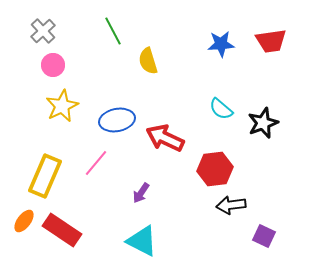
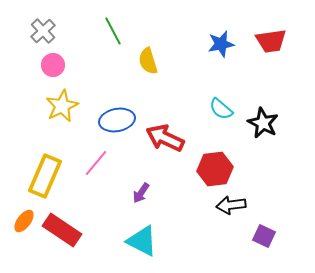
blue star: rotated 8 degrees counterclockwise
black star: rotated 24 degrees counterclockwise
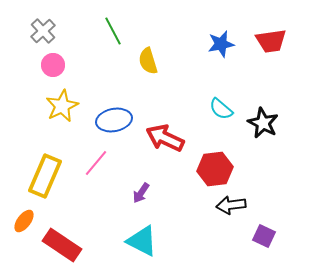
blue ellipse: moved 3 px left
red rectangle: moved 15 px down
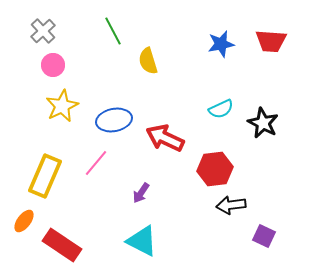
red trapezoid: rotated 12 degrees clockwise
cyan semicircle: rotated 65 degrees counterclockwise
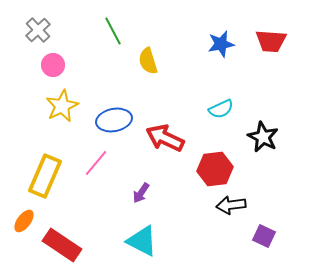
gray cross: moved 5 px left, 1 px up
black star: moved 14 px down
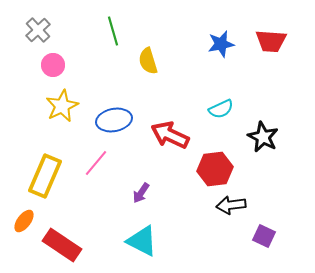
green line: rotated 12 degrees clockwise
red arrow: moved 5 px right, 3 px up
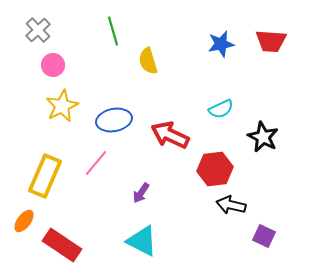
black arrow: rotated 20 degrees clockwise
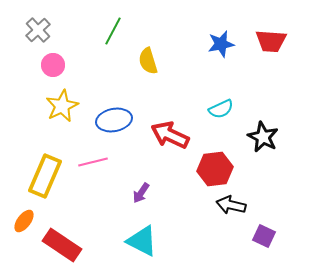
green line: rotated 44 degrees clockwise
pink line: moved 3 px left, 1 px up; rotated 36 degrees clockwise
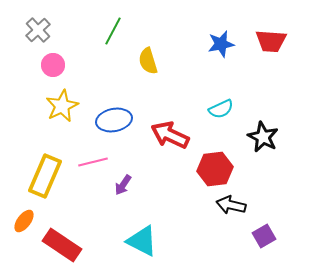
purple arrow: moved 18 px left, 8 px up
purple square: rotated 35 degrees clockwise
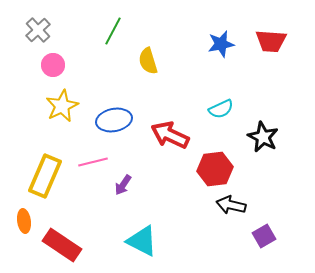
orange ellipse: rotated 45 degrees counterclockwise
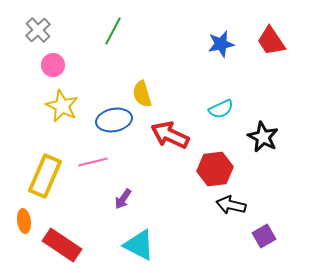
red trapezoid: rotated 52 degrees clockwise
yellow semicircle: moved 6 px left, 33 px down
yellow star: rotated 20 degrees counterclockwise
purple arrow: moved 14 px down
cyan triangle: moved 3 px left, 4 px down
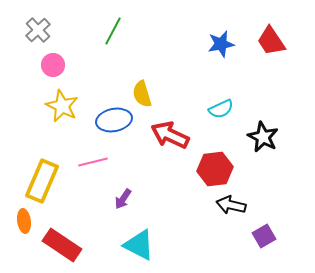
yellow rectangle: moved 3 px left, 5 px down
